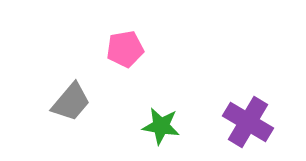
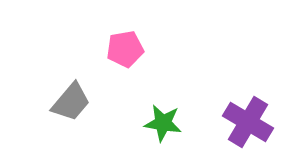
green star: moved 2 px right, 3 px up
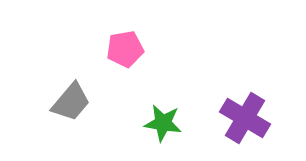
purple cross: moved 3 px left, 4 px up
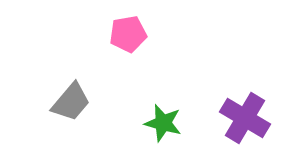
pink pentagon: moved 3 px right, 15 px up
green star: rotated 6 degrees clockwise
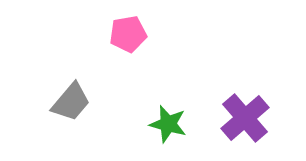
purple cross: rotated 18 degrees clockwise
green star: moved 5 px right, 1 px down
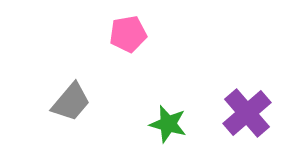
purple cross: moved 2 px right, 5 px up
